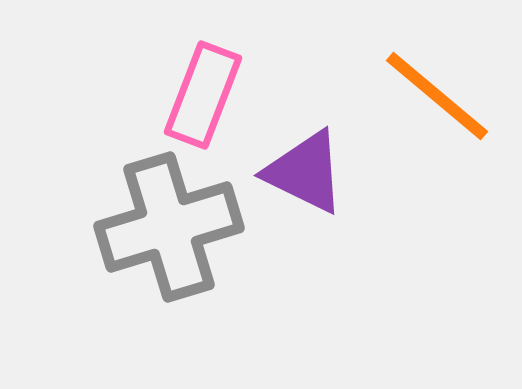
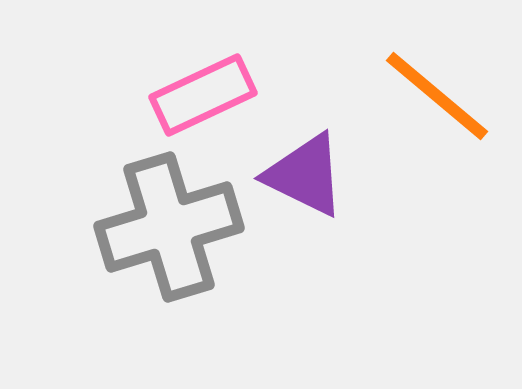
pink rectangle: rotated 44 degrees clockwise
purple triangle: moved 3 px down
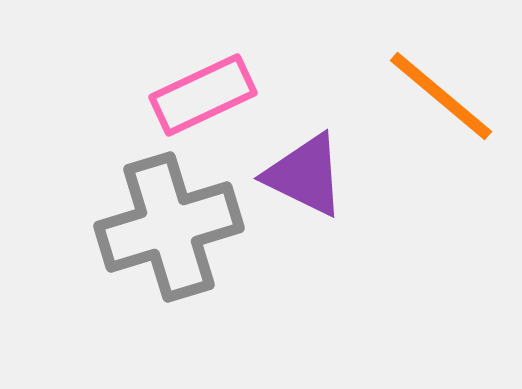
orange line: moved 4 px right
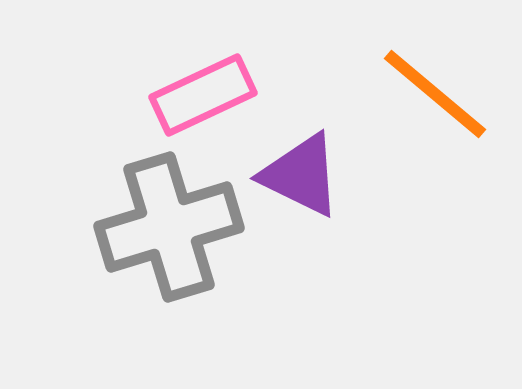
orange line: moved 6 px left, 2 px up
purple triangle: moved 4 px left
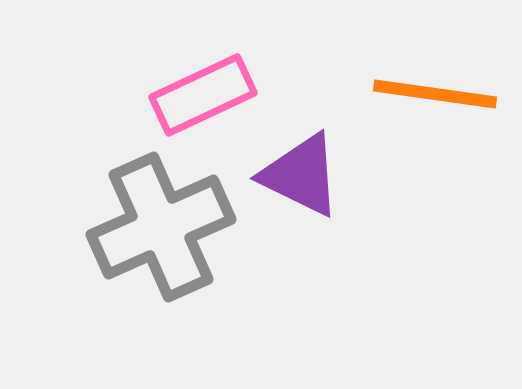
orange line: rotated 32 degrees counterclockwise
gray cross: moved 8 px left; rotated 7 degrees counterclockwise
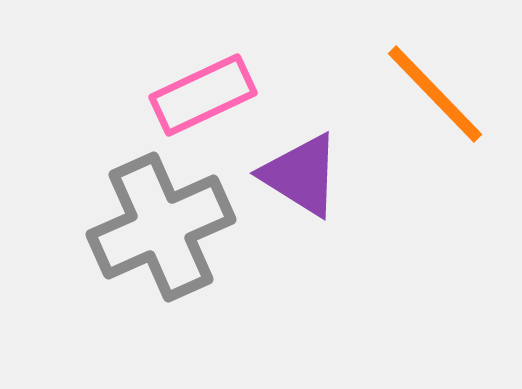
orange line: rotated 38 degrees clockwise
purple triangle: rotated 6 degrees clockwise
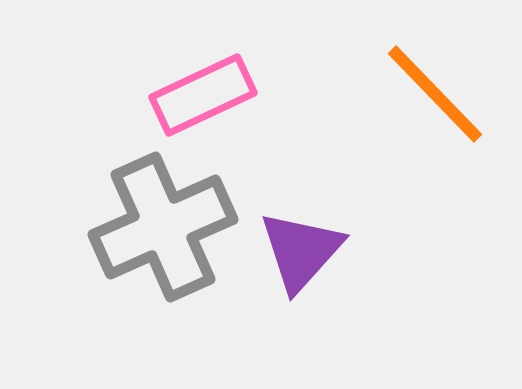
purple triangle: moved 76 px down; rotated 40 degrees clockwise
gray cross: moved 2 px right
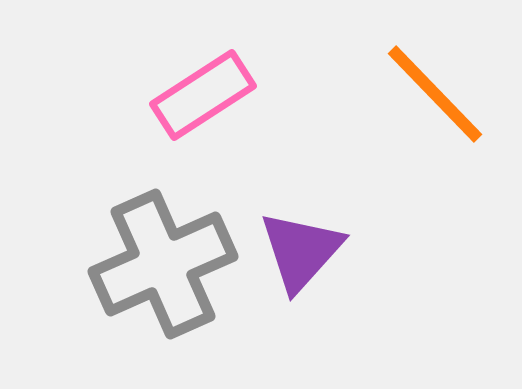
pink rectangle: rotated 8 degrees counterclockwise
gray cross: moved 37 px down
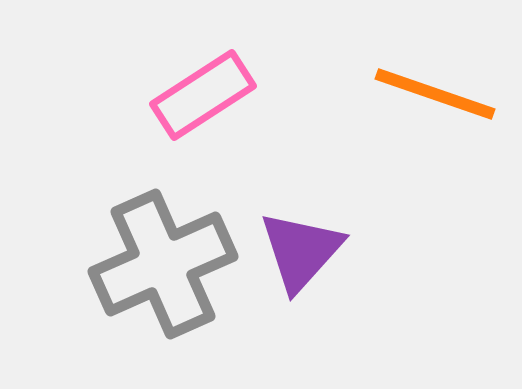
orange line: rotated 27 degrees counterclockwise
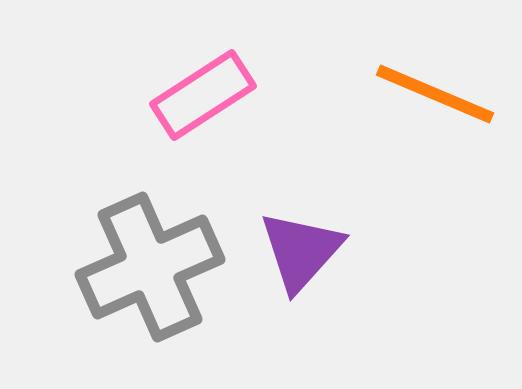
orange line: rotated 4 degrees clockwise
gray cross: moved 13 px left, 3 px down
